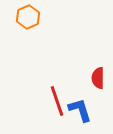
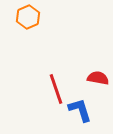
red semicircle: rotated 100 degrees clockwise
red line: moved 1 px left, 12 px up
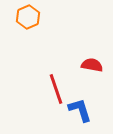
red semicircle: moved 6 px left, 13 px up
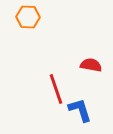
orange hexagon: rotated 25 degrees clockwise
red semicircle: moved 1 px left
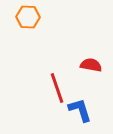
red line: moved 1 px right, 1 px up
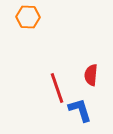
red semicircle: moved 10 px down; rotated 95 degrees counterclockwise
